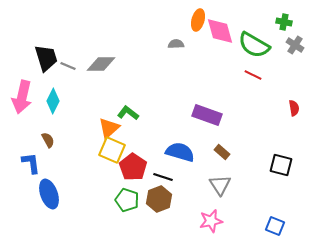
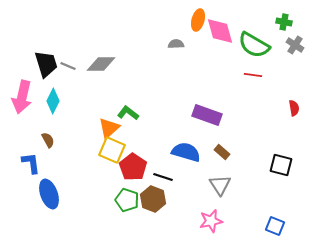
black trapezoid: moved 6 px down
red line: rotated 18 degrees counterclockwise
blue semicircle: moved 6 px right
brown hexagon: moved 6 px left; rotated 20 degrees counterclockwise
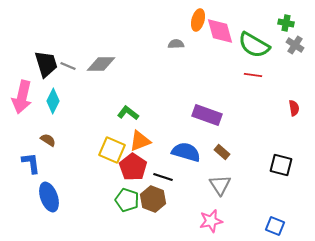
green cross: moved 2 px right, 1 px down
orange triangle: moved 31 px right, 13 px down; rotated 20 degrees clockwise
brown semicircle: rotated 28 degrees counterclockwise
blue ellipse: moved 3 px down
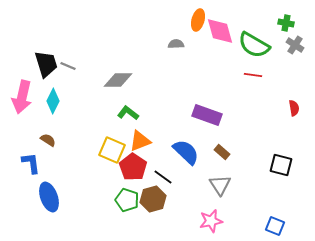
gray diamond: moved 17 px right, 16 px down
blue semicircle: rotated 28 degrees clockwise
black line: rotated 18 degrees clockwise
brown hexagon: rotated 25 degrees clockwise
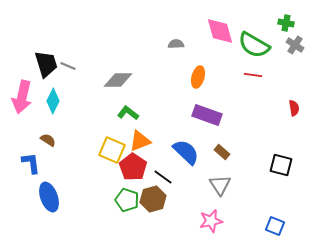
orange ellipse: moved 57 px down
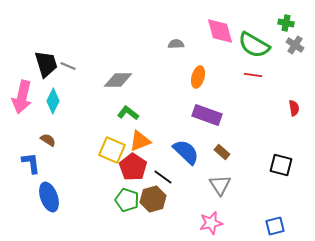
pink star: moved 2 px down
blue square: rotated 36 degrees counterclockwise
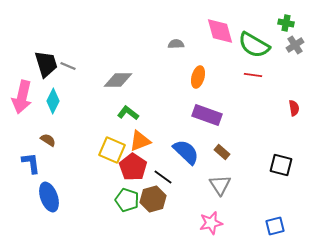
gray cross: rotated 24 degrees clockwise
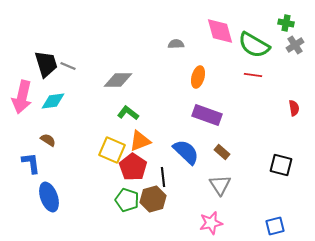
cyan diamond: rotated 55 degrees clockwise
black line: rotated 48 degrees clockwise
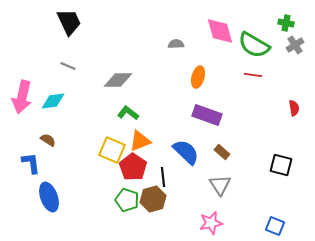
black trapezoid: moved 23 px right, 42 px up; rotated 8 degrees counterclockwise
blue square: rotated 36 degrees clockwise
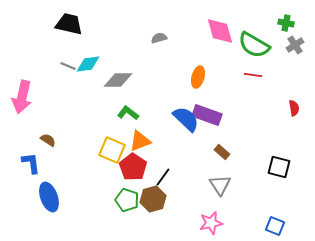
black trapezoid: moved 2 px down; rotated 52 degrees counterclockwise
gray semicircle: moved 17 px left, 6 px up; rotated 14 degrees counterclockwise
cyan diamond: moved 35 px right, 37 px up
blue semicircle: moved 33 px up
black square: moved 2 px left, 2 px down
black line: rotated 42 degrees clockwise
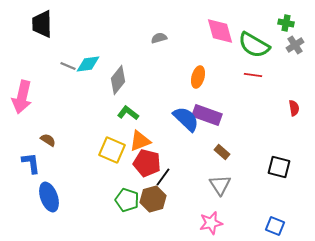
black trapezoid: moved 27 px left; rotated 104 degrees counterclockwise
gray diamond: rotated 52 degrees counterclockwise
red pentagon: moved 14 px right, 4 px up; rotated 20 degrees counterclockwise
